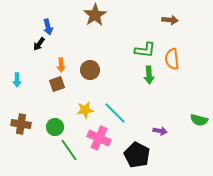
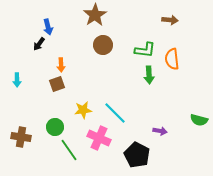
brown circle: moved 13 px right, 25 px up
yellow star: moved 2 px left
brown cross: moved 13 px down
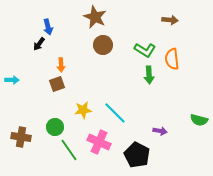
brown star: moved 2 px down; rotated 15 degrees counterclockwise
green L-shape: rotated 25 degrees clockwise
cyan arrow: moved 5 px left; rotated 88 degrees counterclockwise
pink cross: moved 4 px down
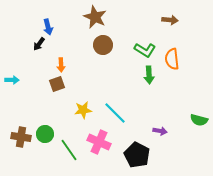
green circle: moved 10 px left, 7 px down
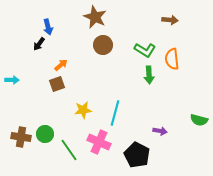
orange arrow: rotated 128 degrees counterclockwise
cyan line: rotated 60 degrees clockwise
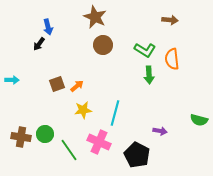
orange arrow: moved 16 px right, 21 px down
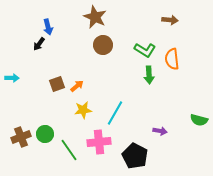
cyan arrow: moved 2 px up
cyan line: rotated 15 degrees clockwise
brown cross: rotated 30 degrees counterclockwise
pink cross: rotated 30 degrees counterclockwise
black pentagon: moved 2 px left, 1 px down
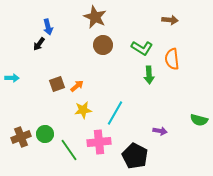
green L-shape: moved 3 px left, 2 px up
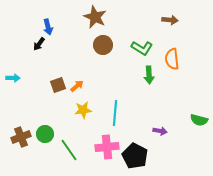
cyan arrow: moved 1 px right
brown square: moved 1 px right, 1 px down
cyan line: rotated 25 degrees counterclockwise
pink cross: moved 8 px right, 5 px down
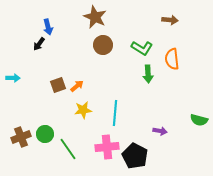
green arrow: moved 1 px left, 1 px up
green line: moved 1 px left, 1 px up
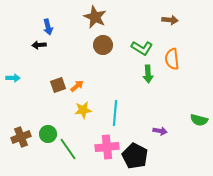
black arrow: moved 1 px down; rotated 48 degrees clockwise
green circle: moved 3 px right
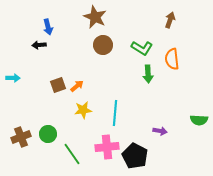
brown arrow: rotated 77 degrees counterclockwise
green semicircle: rotated 12 degrees counterclockwise
green line: moved 4 px right, 5 px down
